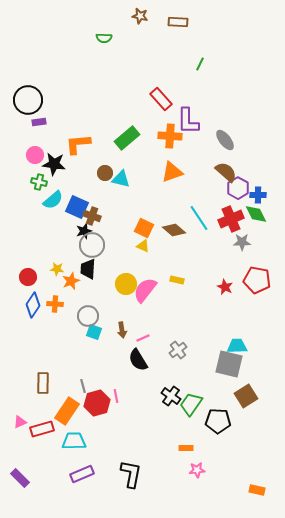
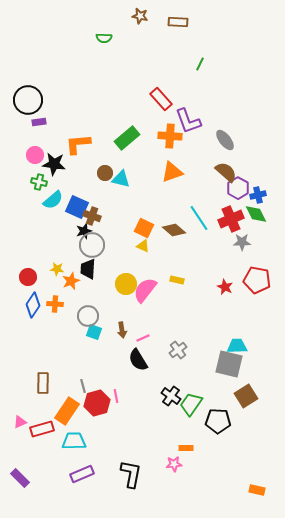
purple L-shape at (188, 121): rotated 20 degrees counterclockwise
blue cross at (258, 195): rotated 14 degrees counterclockwise
pink star at (197, 470): moved 23 px left, 6 px up
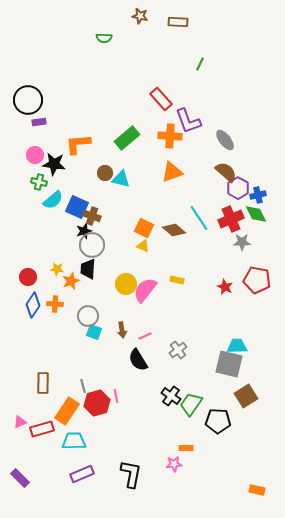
pink line at (143, 338): moved 2 px right, 2 px up
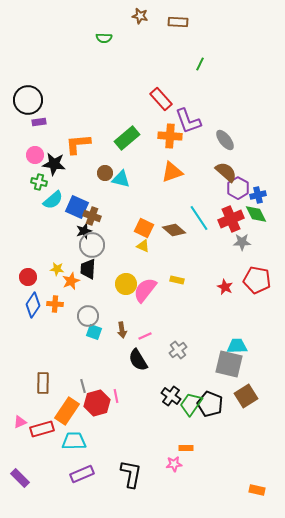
black pentagon at (218, 421): moved 8 px left, 17 px up; rotated 20 degrees clockwise
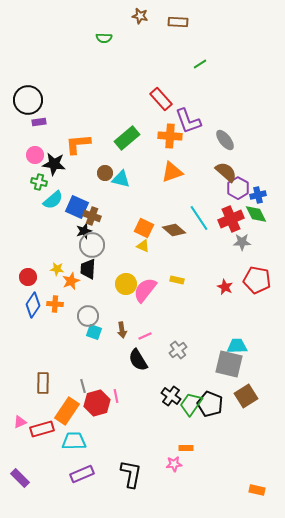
green line at (200, 64): rotated 32 degrees clockwise
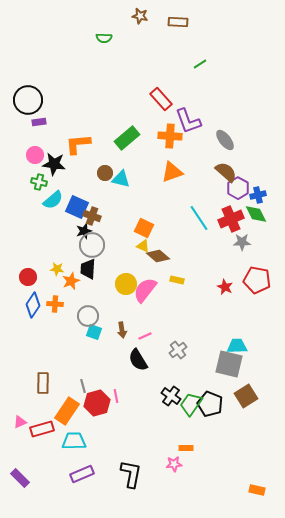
brown diamond at (174, 230): moved 16 px left, 26 px down
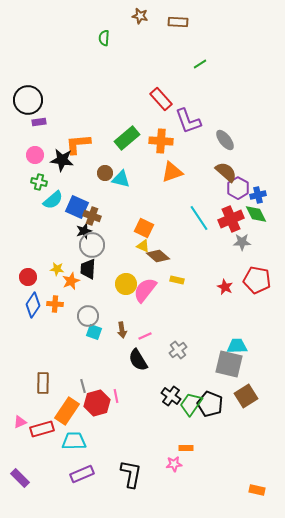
green semicircle at (104, 38): rotated 91 degrees clockwise
orange cross at (170, 136): moved 9 px left, 5 px down
black star at (54, 164): moved 8 px right, 4 px up
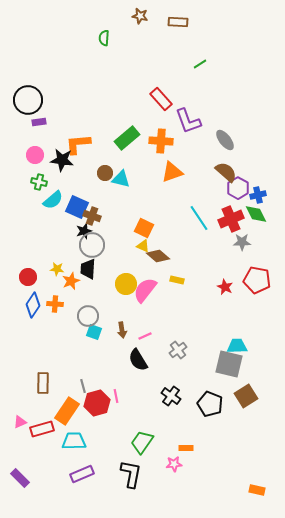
green trapezoid at (191, 404): moved 49 px left, 38 px down
